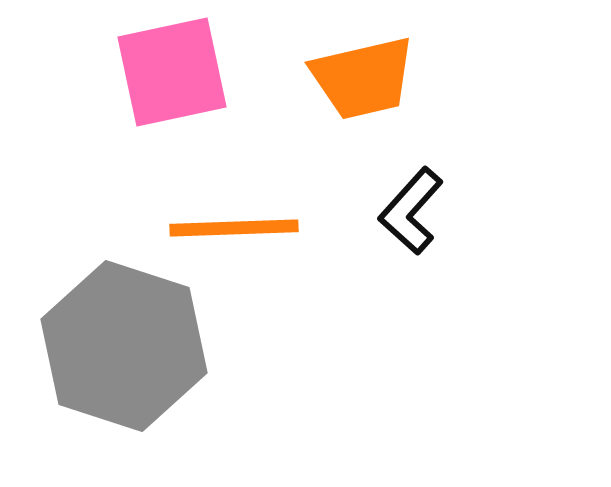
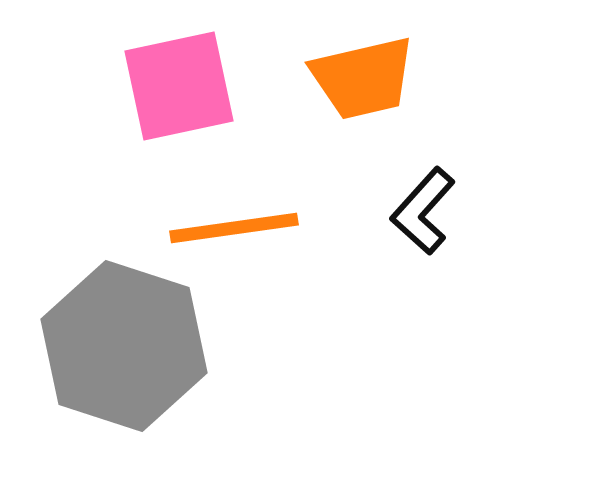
pink square: moved 7 px right, 14 px down
black L-shape: moved 12 px right
orange line: rotated 6 degrees counterclockwise
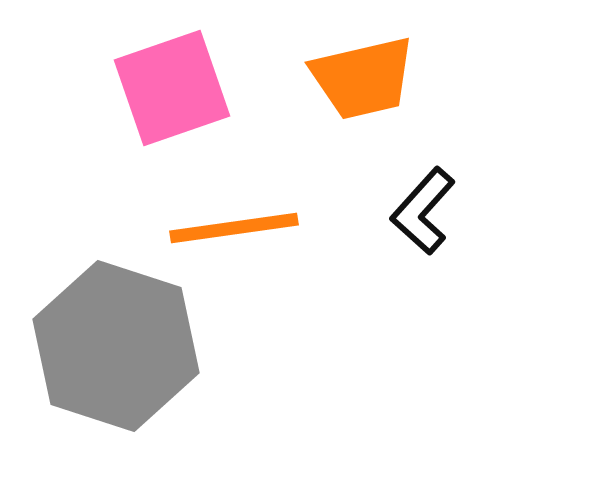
pink square: moved 7 px left, 2 px down; rotated 7 degrees counterclockwise
gray hexagon: moved 8 px left
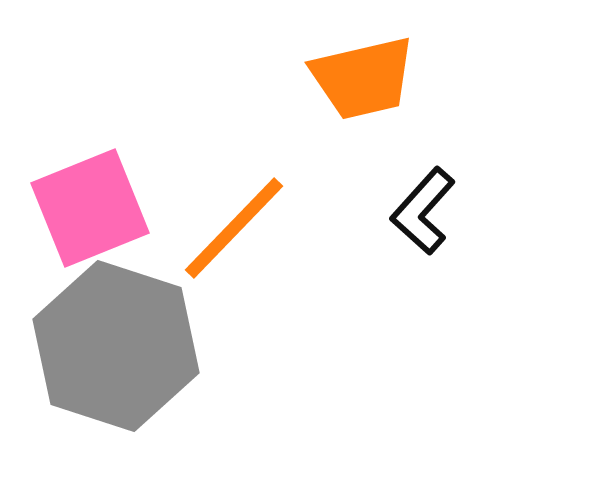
pink square: moved 82 px left, 120 px down; rotated 3 degrees counterclockwise
orange line: rotated 38 degrees counterclockwise
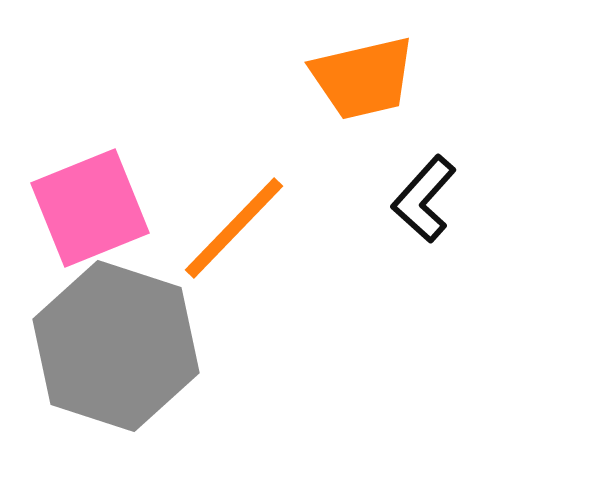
black L-shape: moved 1 px right, 12 px up
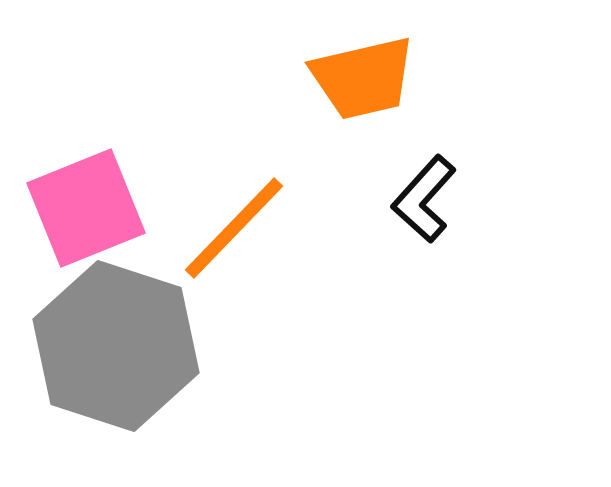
pink square: moved 4 px left
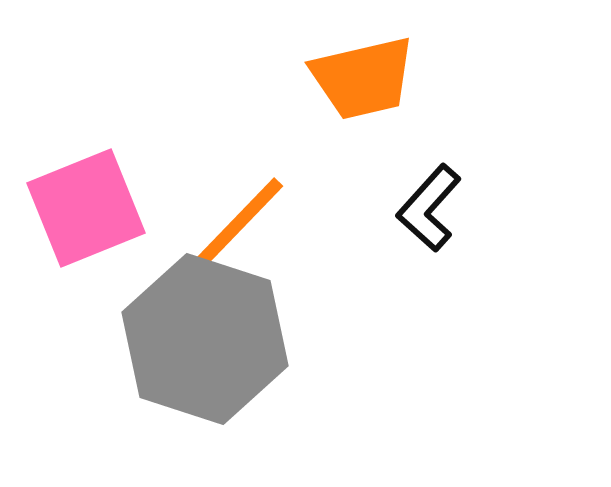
black L-shape: moved 5 px right, 9 px down
gray hexagon: moved 89 px right, 7 px up
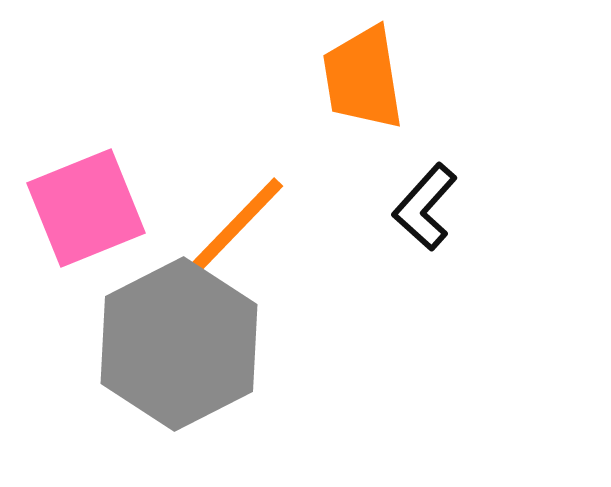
orange trapezoid: rotated 94 degrees clockwise
black L-shape: moved 4 px left, 1 px up
gray hexagon: moved 26 px left, 5 px down; rotated 15 degrees clockwise
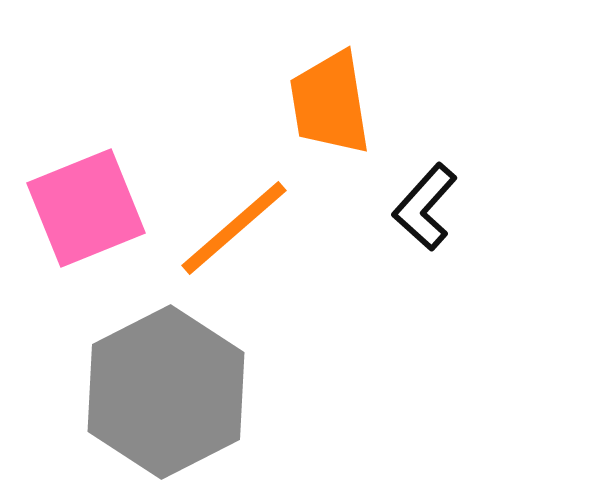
orange trapezoid: moved 33 px left, 25 px down
orange line: rotated 5 degrees clockwise
gray hexagon: moved 13 px left, 48 px down
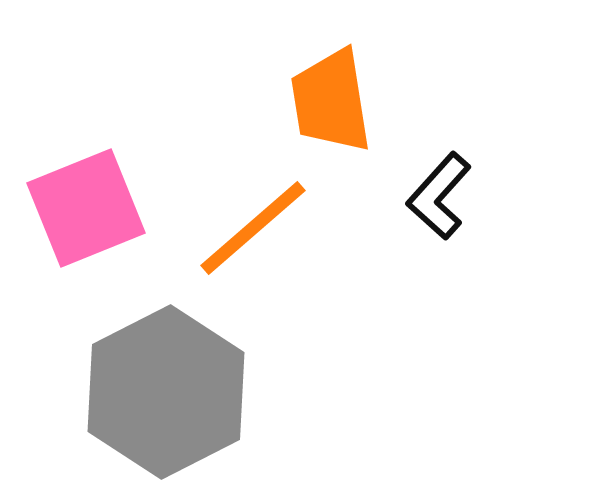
orange trapezoid: moved 1 px right, 2 px up
black L-shape: moved 14 px right, 11 px up
orange line: moved 19 px right
